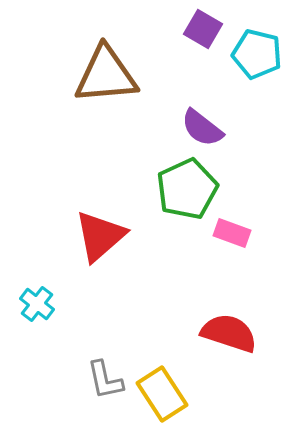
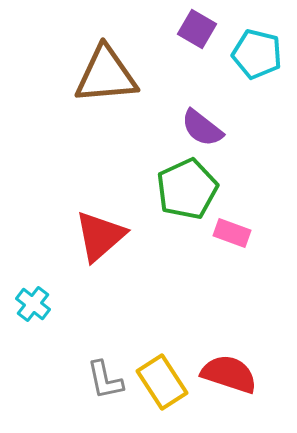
purple square: moved 6 px left
cyan cross: moved 4 px left
red semicircle: moved 41 px down
yellow rectangle: moved 12 px up
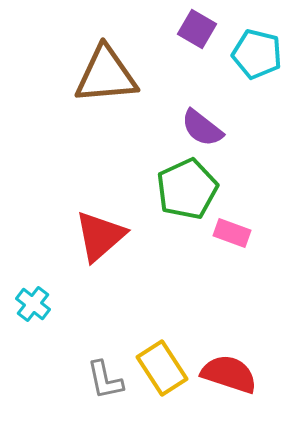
yellow rectangle: moved 14 px up
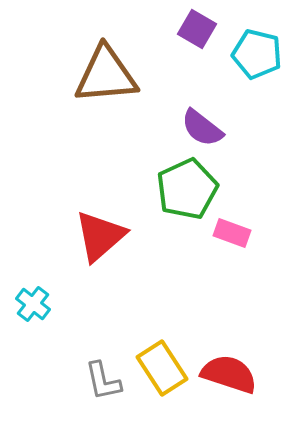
gray L-shape: moved 2 px left, 1 px down
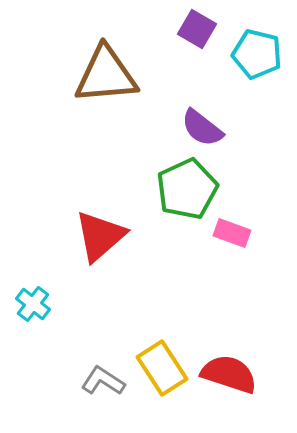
gray L-shape: rotated 135 degrees clockwise
